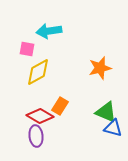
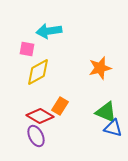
purple ellipse: rotated 20 degrees counterclockwise
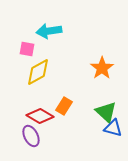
orange star: moved 2 px right; rotated 20 degrees counterclockwise
orange rectangle: moved 4 px right
green triangle: rotated 20 degrees clockwise
purple ellipse: moved 5 px left
